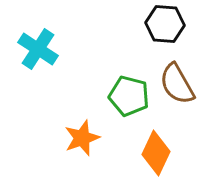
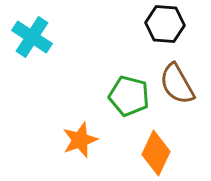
cyan cross: moved 6 px left, 12 px up
orange star: moved 2 px left, 2 px down
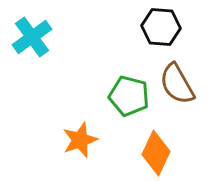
black hexagon: moved 4 px left, 3 px down
cyan cross: rotated 21 degrees clockwise
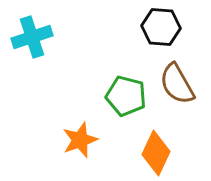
cyan cross: rotated 18 degrees clockwise
green pentagon: moved 3 px left
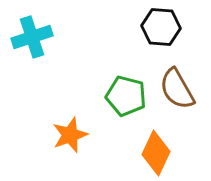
brown semicircle: moved 5 px down
orange star: moved 10 px left, 5 px up
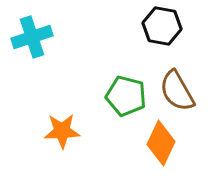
black hexagon: moved 1 px right, 1 px up; rotated 6 degrees clockwise
brown semicircle: moved 2 px down
orange star: moved 8 px left, 4 px up; rotated 18 degrees clockwise
orange diamond: moved 5 px right, 10 px up
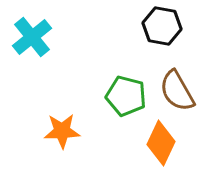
cyan cross: rotated 21 degrees counterclockwise
